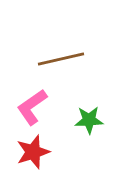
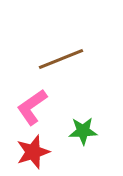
brown line: rotated 9 degrees counterclockwise
green star: moved 6 px left, 11 px down
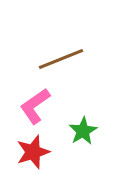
pink L-shape: moved 3 px right, 1 px up
green star: rotated 28 degrees counterclockwise
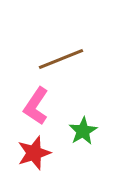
pink L-shape: moved 1 px right; rotated 21 degrees counterclockwise
red star: moved 1 px right, 1 px down
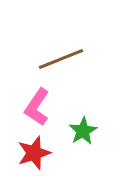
pink L-shape: moved 1 px right, 1 px down
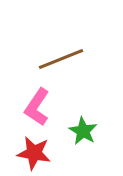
green star: rotated 12 degrees counterclockwise
red star: rotated 28 degrees clockwise
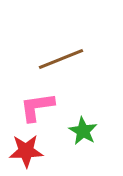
pink L-shape: rotated 48 degrees clockwise
red star: moved 8 px left, 2 px up; rotated 12 degrees counterclockwise
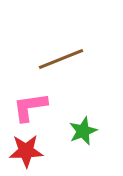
pink L-shape: moved 7 px left
green star: rotated 20 degrees clockwise
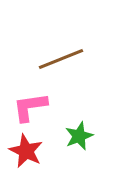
green star: moved 4 px left, 5 px down
red star: rotated 28 degrees clockwise
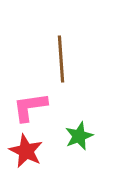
brown line: rotated 72 degrees counterclockwise
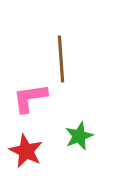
pink L-shape: moved 9 px up
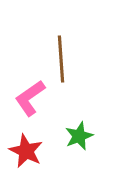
pink L-shape: rotated 27 degrees counterclockwise
